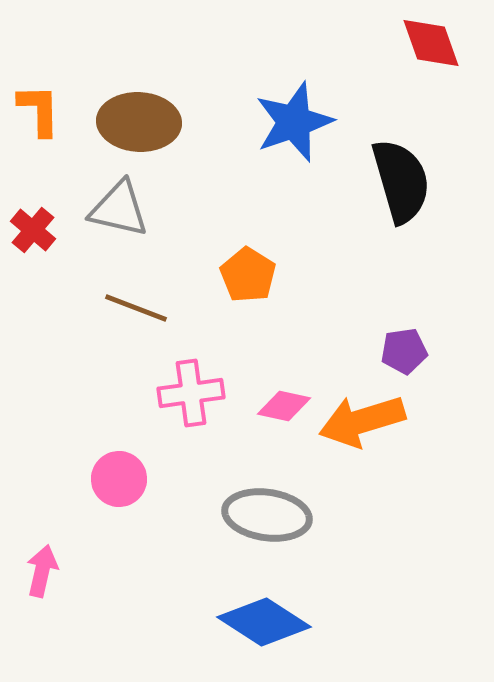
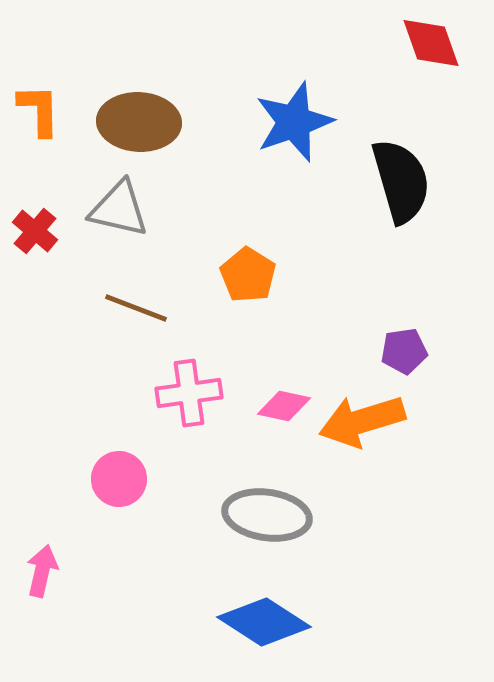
red cross: moved 2 px right, 1 px down
pink cross: moved 2 px left
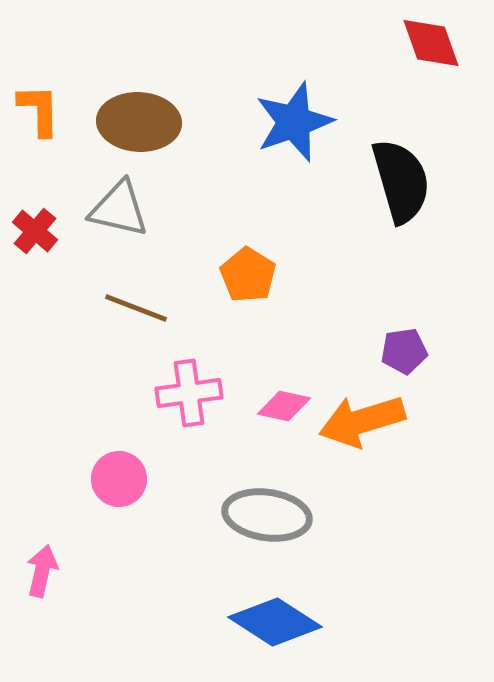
blue diamond: moved 11 px right
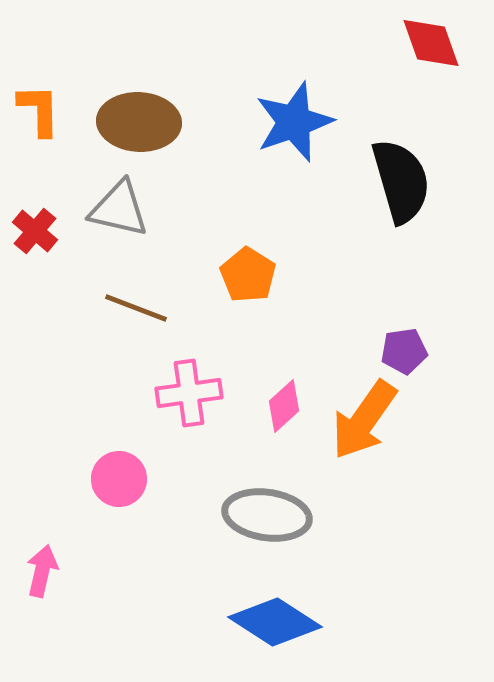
pink diamond: rotated 54 degrees counterclockwise
orange arrow: moved 2 px right, 1 px up; rotated 38 degrees counterclockwise
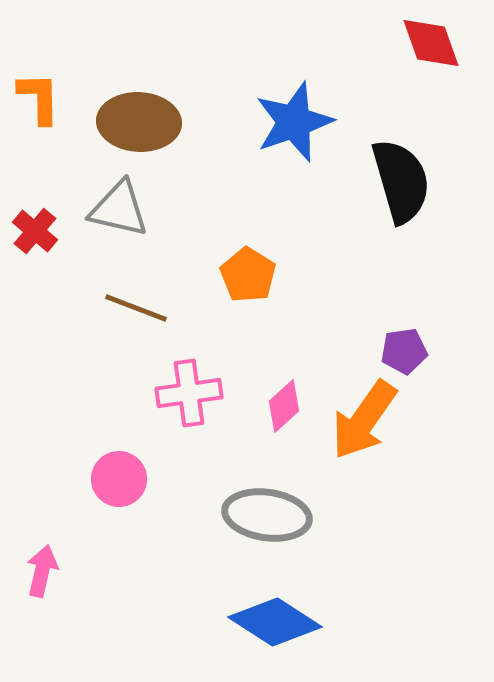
orange L-shape: moved 12 px up
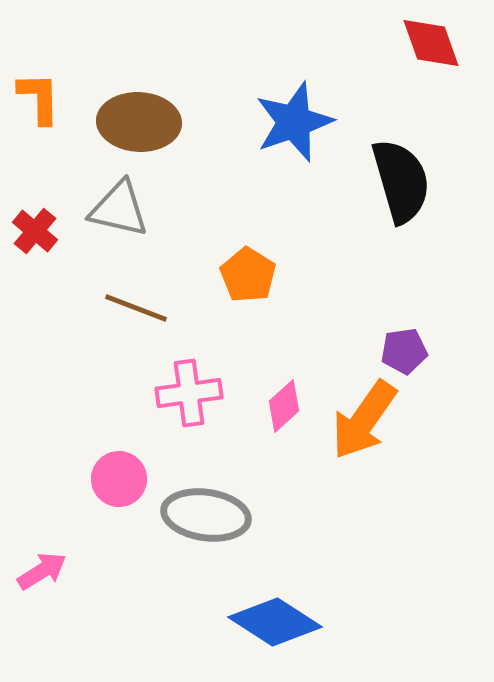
gray ellipse: moved 61 px left
pink arrow: rotated 45 degrees clockwise
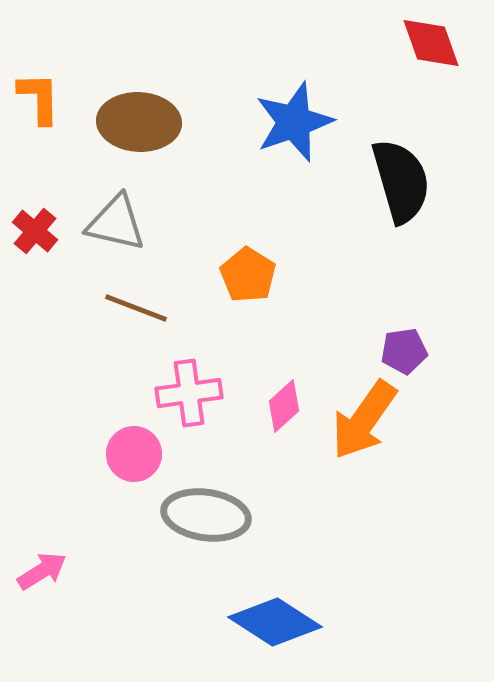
gray triangle: moved 3 px left, 14 px down
pink circle: moved 15 px right, 25 px up
